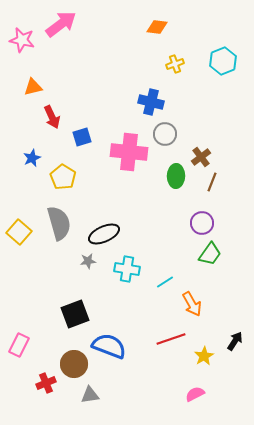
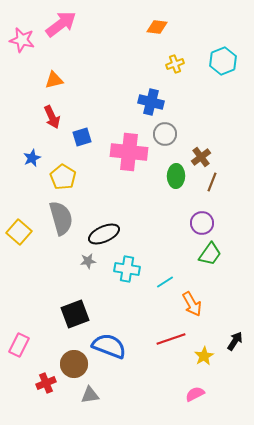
orange triangle: moved 21 px right, 7 px up
gray semicircle: moved 2 px right, 5 px up
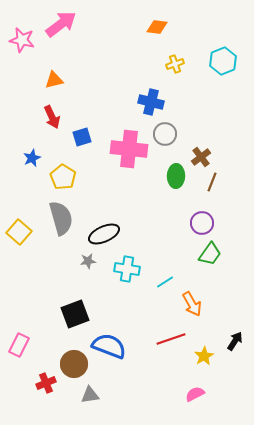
pink cross: moved 3 px up
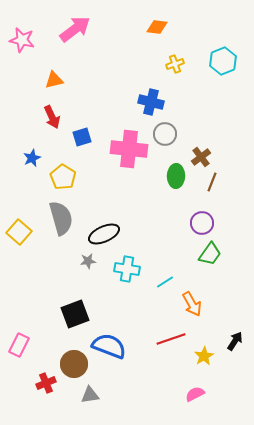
pink arrow: moved 14 px right, 5 px down
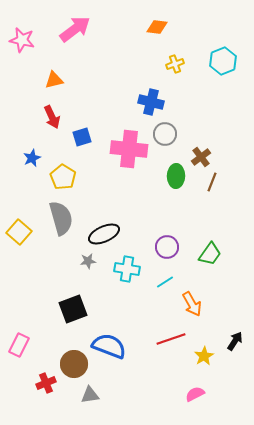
purple circle: moved 35 px left, 24 px down
black square: moved 2 px left, 5 px up
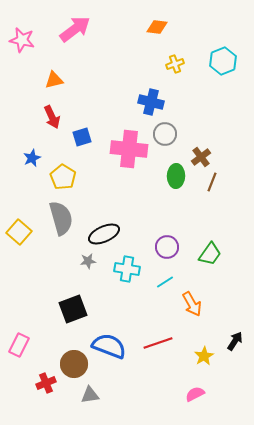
red line: moved 13 px left, 4 px down
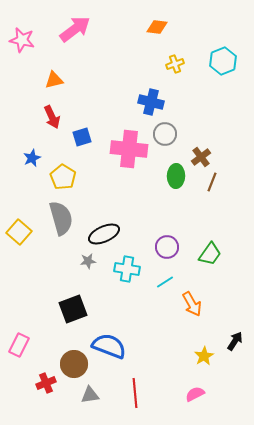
red line: moved 23 px left, 50 px down; rotated 76 degrees counterclockwise
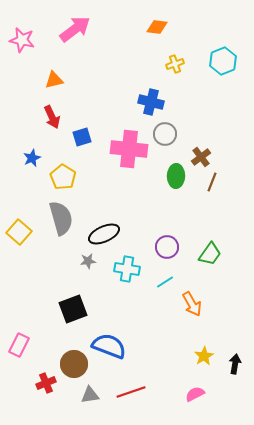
black arrow: moved 23 px down; rotated 24 degrees counterclockwise
red line: moved 4 px left, 1 px up; rotated 76 degrees clockwise
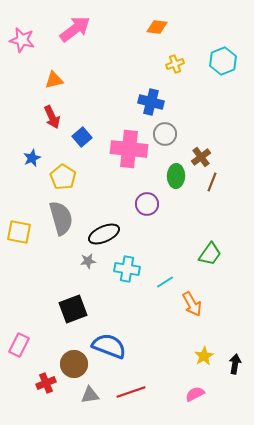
blue square: rotated 24 degrees counterclockwise
yellow square: rotated 30 degrees counterclockwise
purple circle: moved 20 px left, 43 px up
